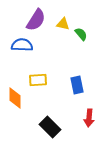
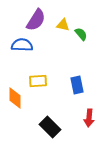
yellow triangle: moved 1 px down
yellow rectangle: moved 1 px down
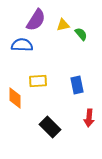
yellow triangle: rotated 24 degrees counterclockwise
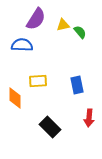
purple semicircle: moved 1 px up
green semicircle: moved 1 px left, 2 px up
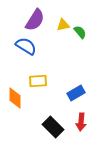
purple semicircle: moved 1 px left, 1 px down
blue semicircle: moved 4 px right, 1 px down; rotated 30 degrees clockwise
blue rectangle: moved 1 px left, 8 px down; rotated 72 degrees clockwise
red arrow: moved 8 px left, 4 px down
black rectangle: moved 3 px right
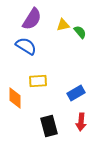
purple semicircle: moved 3 px left, 1 px up
black rectangle: moved 4 px left, 1 px up; rotated 30 degrees clockwise
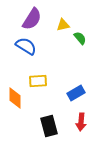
green semicircle: moved 6 px down
